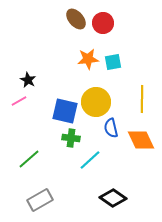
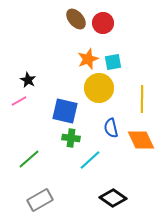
orange star: rotated 15 degrees counterclockwise
yellow circle: moved 3 px right, 14 px up
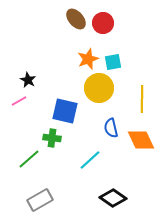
green cross: moved 19 px left
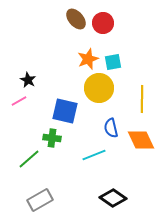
cyan line: moved 4 px right, 5 px up; rotated 20 degrees clockwise
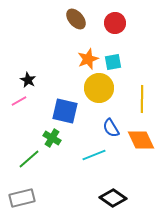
red circle: moved 12 px right
blue semicircle: rotated 18 degrees counterclockwise
green cross: rotated 24 degrees clockwise
gray rectangle: moved 18 px left, 2 px up; rotated 15 degrees clockwise
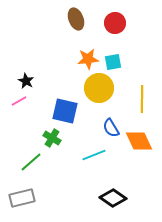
brown ellipse: rotated 20 degrees clockwise
orange star: rotated 15 degrees clockwise
black star: moved 2 px left, 1 px down
orange diamond: moved 2 px left, 1 px down
green line: moved 2 px right, 3 px down
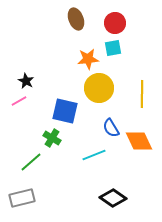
cyan square: moved 14 px up
yellow line: moved 5 px up
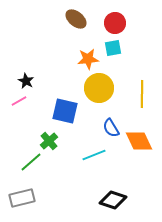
brown ellipse: rotated 30 degrees counterclockwise
green cross: moved 3 px left, 3 px down; rotated 18 degrees clockwise
black diamond: moved 2 px down; rotated 16 degrees counterclockwise
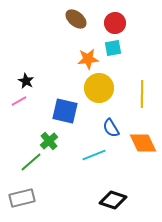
orange diamond: moved 4 px right, 2 px down
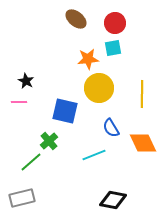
pink line: moved 1 px down; rotated 28 degrees clockwise
black diamond: rotated 8 degrees counterclockwise
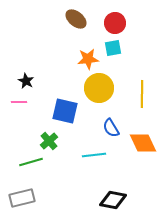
cyan line: rotated 15 degrees clockwise
green line: rotated 25 degrees clockwise
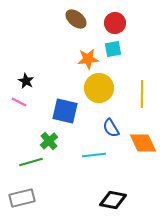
cyan square: moved 1 px down
pink line: rotated 28 degrees clockwise
